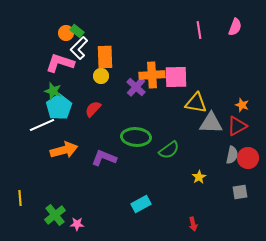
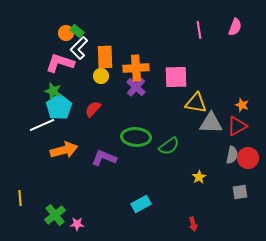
orange cross: moved 16 px left, 7 px up
green semicircle: moved 4 px up
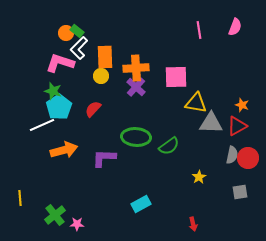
purple L-shape: rotated 20 degrees counterclockwise
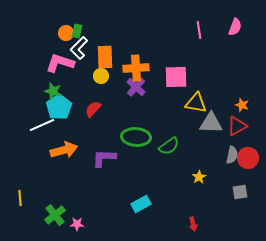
green rectangle: rotated 64 degrees clockwise
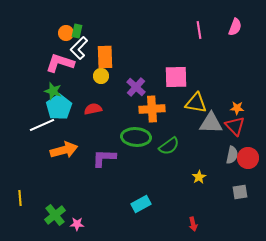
orange cross: moved 16 px right, 41 px down
orange star: moved 5 px left, 3 px down; rotated 16 degrees counterclockwise
red semicircle: rotated 36 degrees clockwise
red triangle: moved 2 px left; rotated 45 degrees counterclockwise
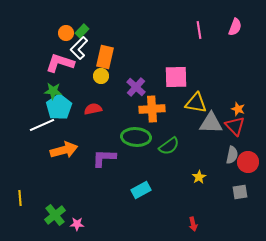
green rectangle: moved 5 px right; rotated 32 degrees clockwise
orange rectangle: rotated 15 degrees clockwise
green star: rotated 12 degrees counterclockwise
orange star: moved 1 px right, 1 px down; rotated 16 degrees clockwise
red circle: moved 4 px down
cyan rectangle: moved 14 px up
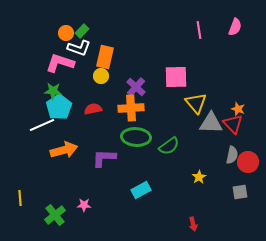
white L-shape: rotated 115 degrees counterclockwise
yellow triangle: rotated 40 degrees clockwise
orange cross: moved 21 px left, 1 px up
red triangle: moved 2 px left, 2 px up
pink star: moved 7 px right, 19 px up
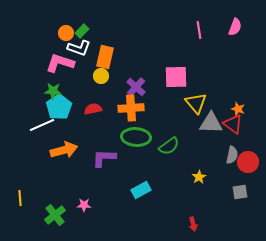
red triangle: rotated 10 degrees counterclockwise
